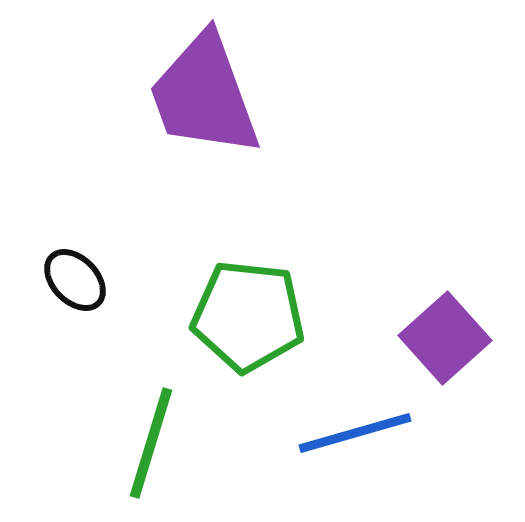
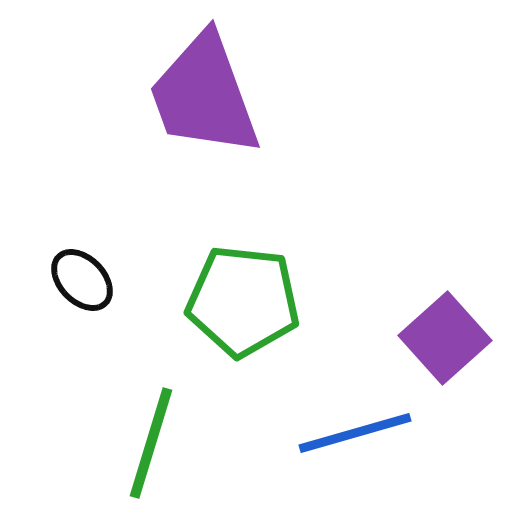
black ellipse: moved 7 px right
green pentagon: moved 5 px left, 15 px up
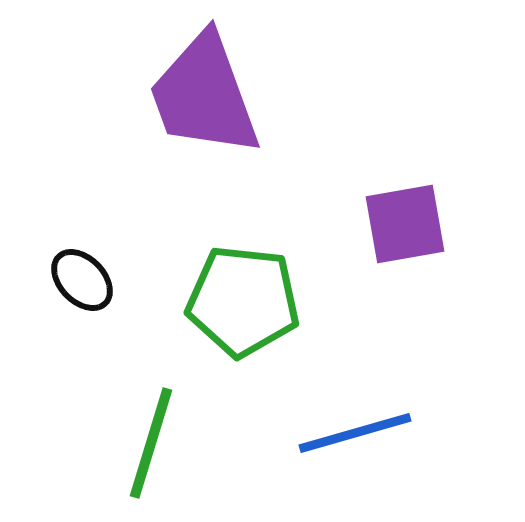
purple square: moved 40 px left, 114 px up; rotated 32 degrees clockwise
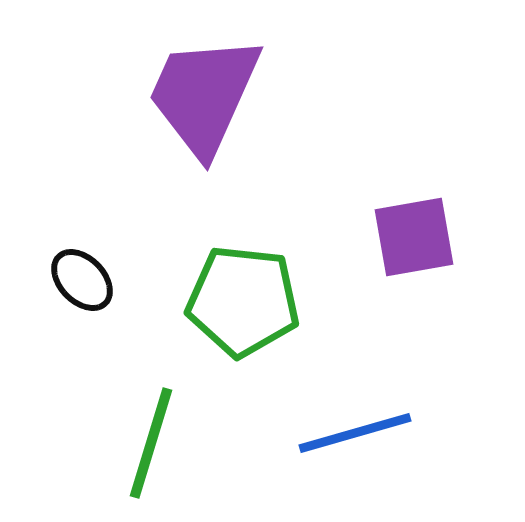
purple trapezoid: rotated 44 degrees clockwise
purple square: moved 9 px right, 13 px down
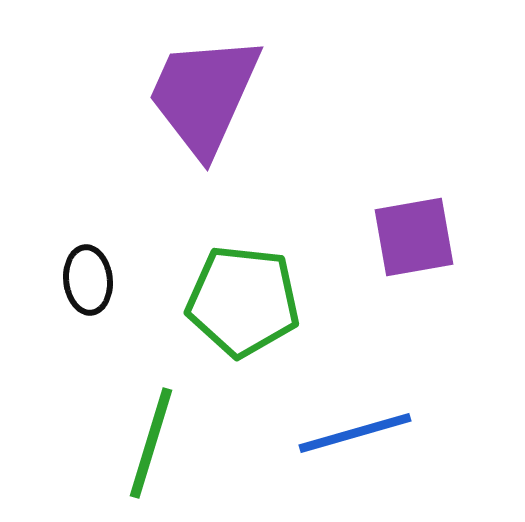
black ellipse: moved 6 px right; rotated 38 degrees clockwise
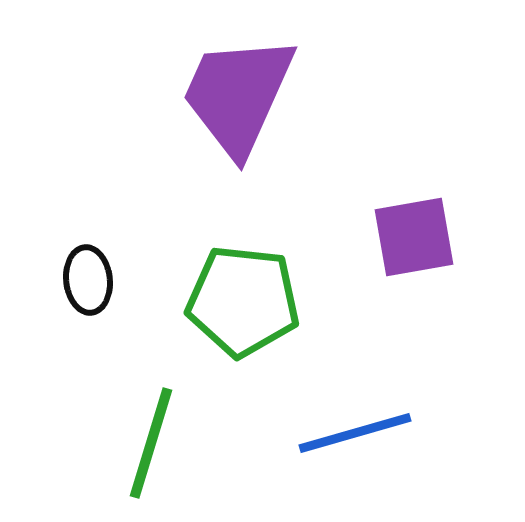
purple trapezoid: moved 34 px right
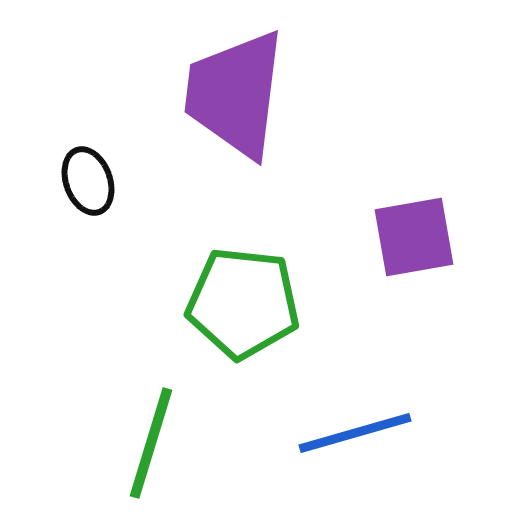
purple trapezoid: moved 3 px left, 1 px up; rotated 17 degrees counterclockwise
black ellipse: moved 99 px up; rotated 14 degrees counterclockwise
green pentagon: moved 2 px down
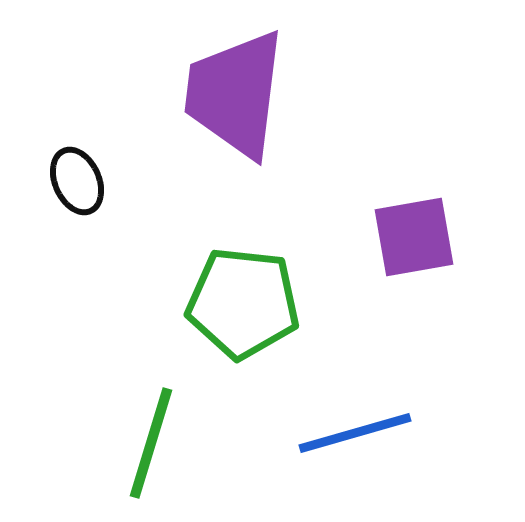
black ellipse: moved 11 px left; rotated 4 degrees counterclockwise
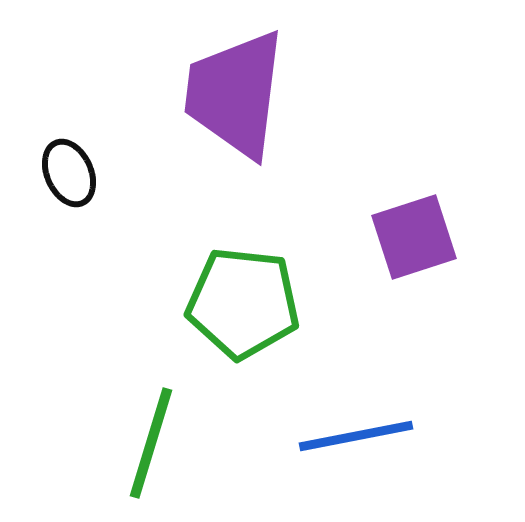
black ellipse: moved 8 px left, 8 px up
purple square: rotated 8 degrees counterclockwise
blue line: moved 1 px right, 3 px down; rotated 5 degrees clockwise
